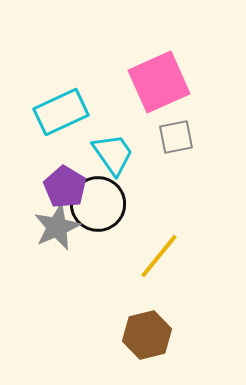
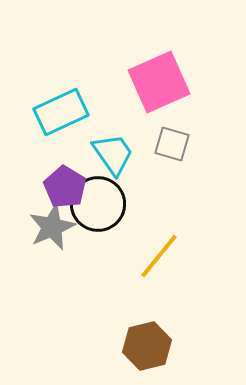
gray square: moved 4 px left, 7 px down; rotated 27 degrees clockwise
gray star: moved 5 px left
brown hexagon: moved 11 px down
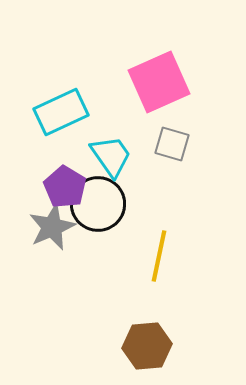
cyan trapezoid: moved 2 px left, 2 px down
yellow line: rotated 27 degrees counterclockwise
brown hexagon: rotated 9 degrees clockwise
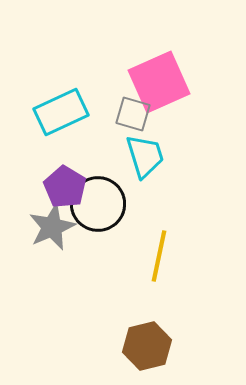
gray square: moved 39 px left, 30 px up
cyan trapezoid: moved 34 px right; rotated 18 degrees clockwise
brown hexagon: rotated 9 degrees counterclockwise
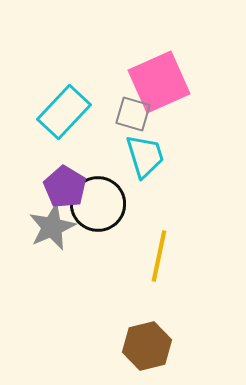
cyan rectangle: moved 3 px right; rotated 22 degrees counterclockwise
